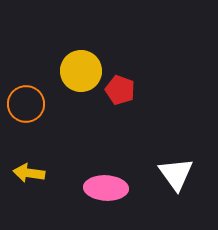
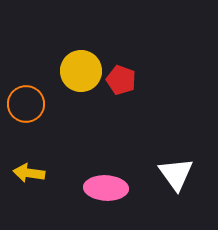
red pentagon: moved 1 px right, 10 px up
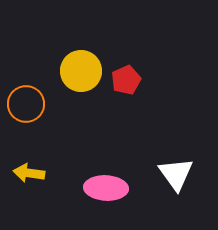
red pentagon: moved 5 px right; rotated 28 degrees clockwise
